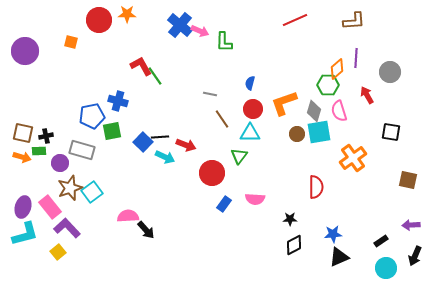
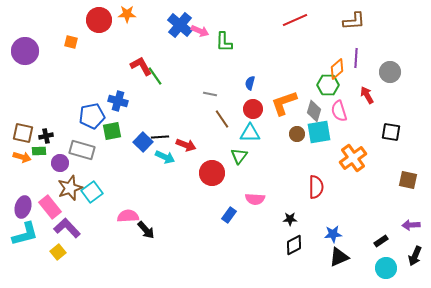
blue rectangle at (224, 204): moved 5 px right, 11 px down
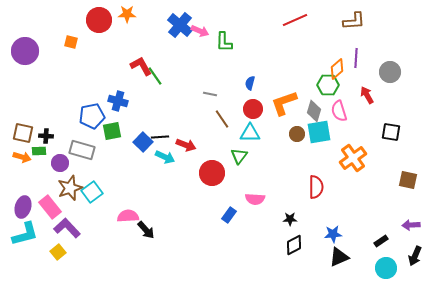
black cross at (46, 136): rotated 16 degrees clockwise
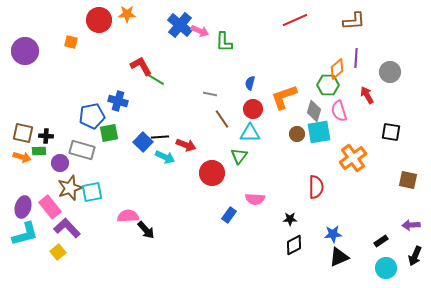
green line at (155, 76): moved 3 px down; rotated 24 degrees counterclockwise
orange L-shape at (284, 103): moved 6 px up
green square at (112, 131): moved 3 px left, 2 px down
cyan square at (92, 192): rotated 25 degrees clockwise
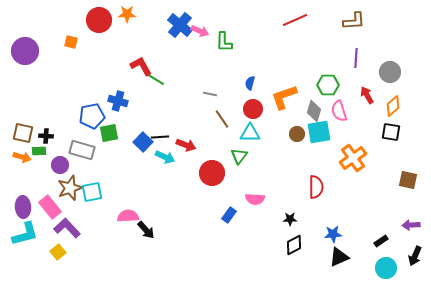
orange diamond at (337, 69): moved 56 px right, 37 px down
purple circle at (60, 163): moved 2 px down
purple ellipse at (23, 207): rotated 20 degrees counterclockwise
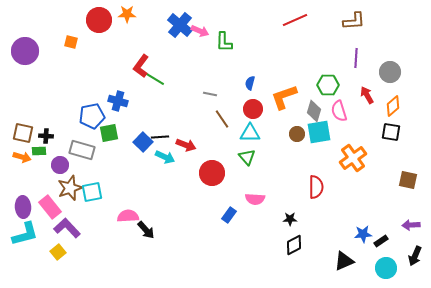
red L-shape at (141, 66): rotated 115 degrees counterclockwise
green triangle at (239, 156): moved 8 px right, 1 px down; rotated 18 degrees counterclockwise
blue star at (333, 234): moved 30 px right
black triangle at (339, 257): moved 5 px right, 4 px down
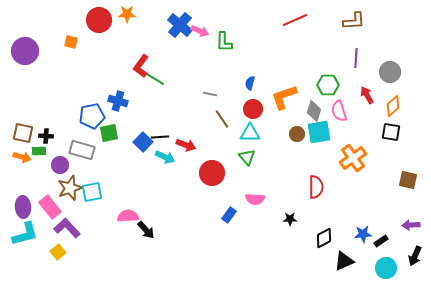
black diamond at (294, 245): moved 30 px right, 7 px up
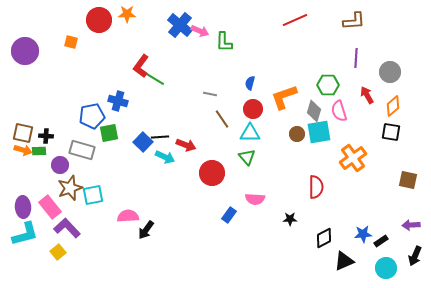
orange arrow at (22, 157): moved 1 px right, 7 px up
cyan square at (92, 192): moved 1 px right, 3 px down
black arrow at (146, 230): rotated 78 degrees clockwise
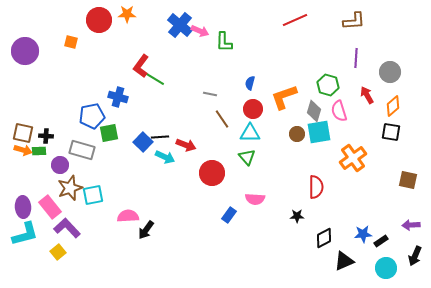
green hexagon at (328, 85): rotated 15 degrees clockwise
blue cross at (118, 101): moved 4 px up
black star at (290, 219): moved 7 px right, 3 px up
